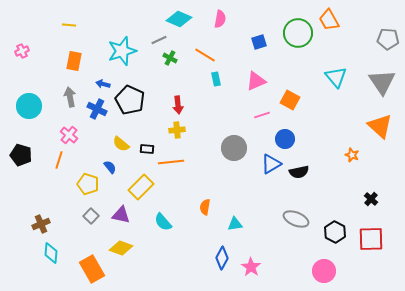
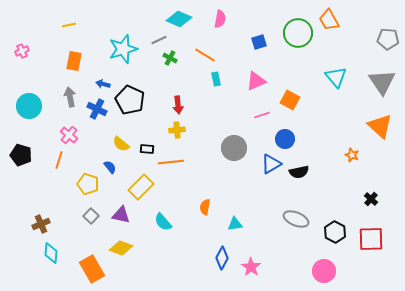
yellow line at (69, 25): rotated 16 degrees counterclockwise
cyan star at (122, 51): moved 1 px right, 2 px up
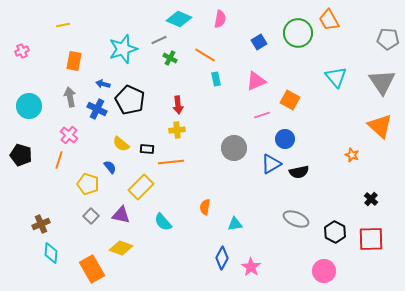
yellow line at (69, 25): moved 6 px left
blue square at (259, 42): rotated 14 degrees counterclockwise
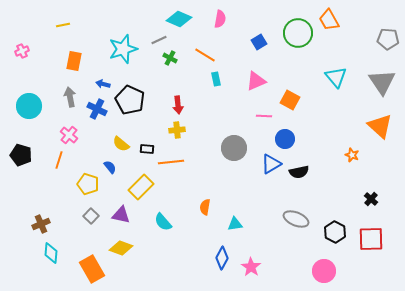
pink line at (262, 115): moved 2 px right, 1 px down; rotated 21 degrees clockwise
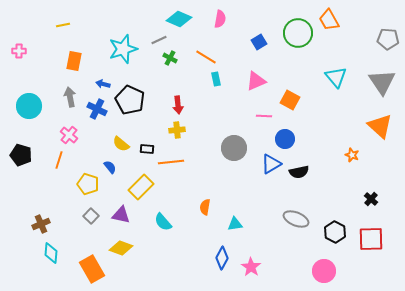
pink cross at (22, 51): moved 3 px left; rotated 24 degrees clockwise
orange line at (205, 55): moved 1 px right, 2 px down
